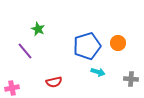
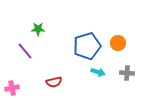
green star: rotated 24 degrees counterclockwise
gray cross: moved 4 px left, 6 px up
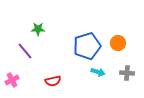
red semicircle: moved 1 px left, 1 px up
pink cross: moved 8 px up; rotated 16 degrees counterclockwise
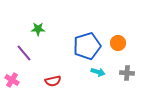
purple line: moved 1 px left, 2 px down
pink cross: rotated 32 degrees counterclockwise
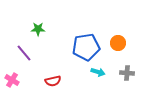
blue pentagon: moved 1 px left, 1 px down; rotated 8 degrees clockwise
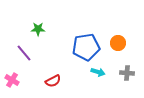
red semicircle: rotated 14 degrees counterclockwise
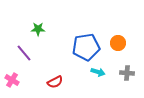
red semicircle: moved 2 px right, 1 px down
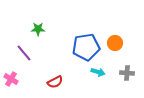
orange circle: moved 3 px left
pink cross: moved 1 px left, 1 px up
